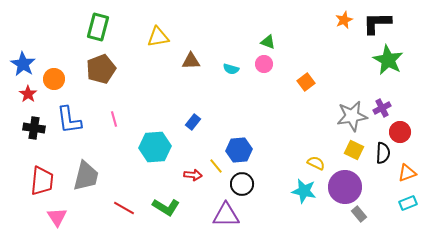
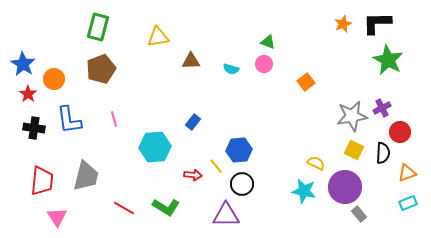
orange star: moved 1 px left, 4 px down
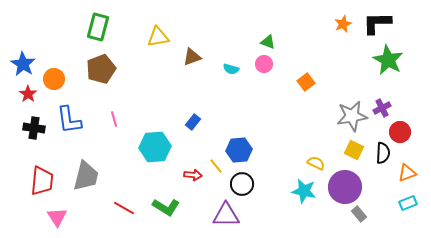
brown triangle: moved 1 px right, 4 px up; rotated 18 degrees counterclockwise
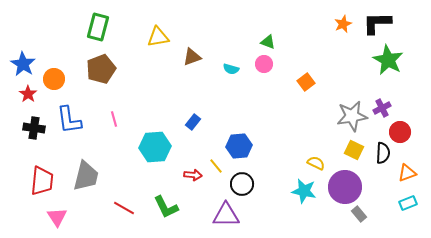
blue hexagon: moved 4 px up
green L-shape: rotated 32 degrees clockwise
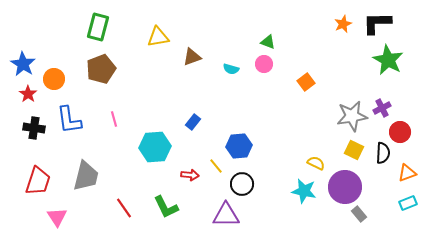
red arrow: moved 3 px left
red trapezoid: moved 4 px left; rotated 12 degrees clockwise
red line: rotated 25 degrees clockwise
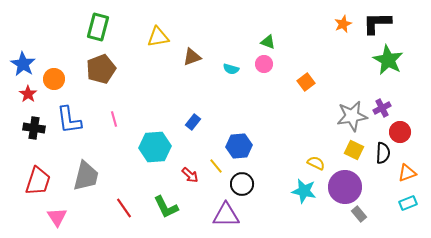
red arrow: rotated 36 degrees clockwise
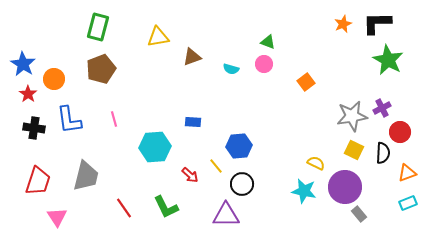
blue rectangle: rotated 56 degrees clockwise
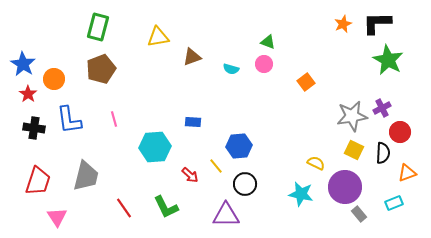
black circle: moved 3 px right
cyan star: moved 3 px left, 3 px down
cyan rectangle: moved 14 px left
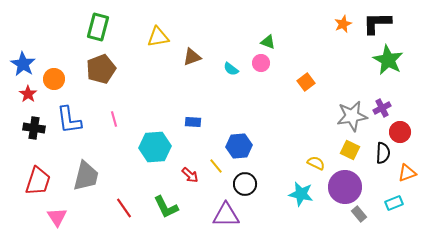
pink circle: moved 3 px left, 1 px up
cyan semicircle: rotated 21 degrees clockwise
yellow square: moved 4 px left
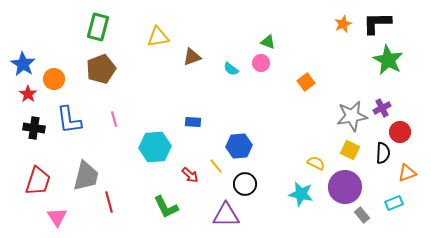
red line: moved 15 px left, 6 px up; rotated 20 degrees clockwise
gray rectangle: moved 3 px right, 1 px down
